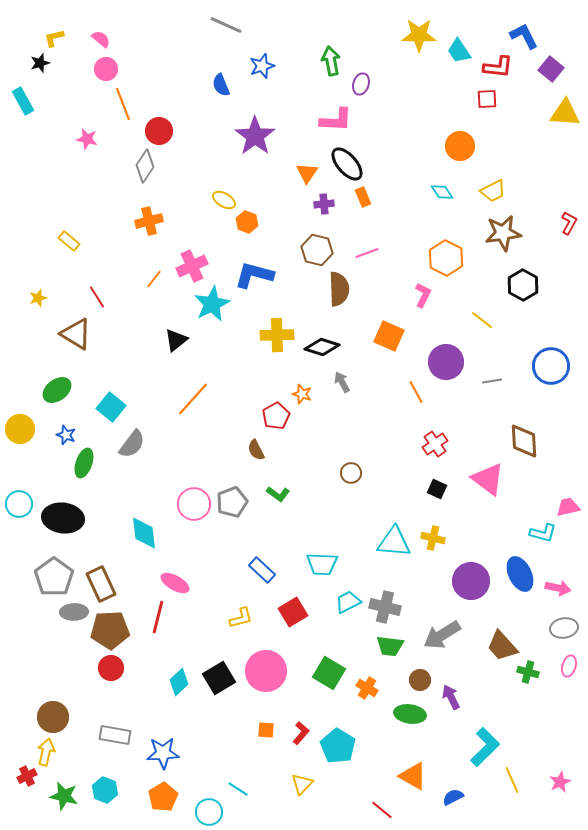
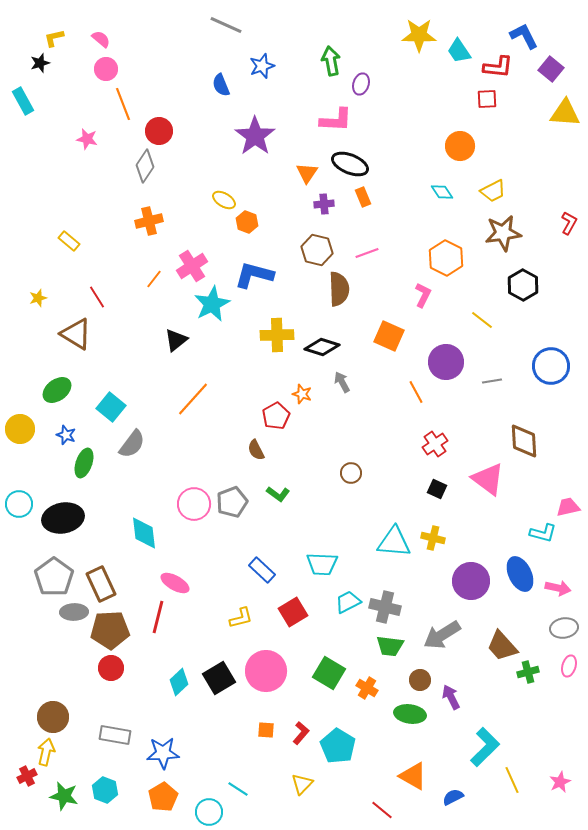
black ellipse at (347, 164): moved 3 px right; rotated 27 degrees counterclockwise
pink cross at (192, 266): rotated 8 degrees counterclockwise
black ellipse at (63, 518): rotated 18 degrees counterclockwise
green cross at (528, 672): rotated 30 degrees counterclockwise
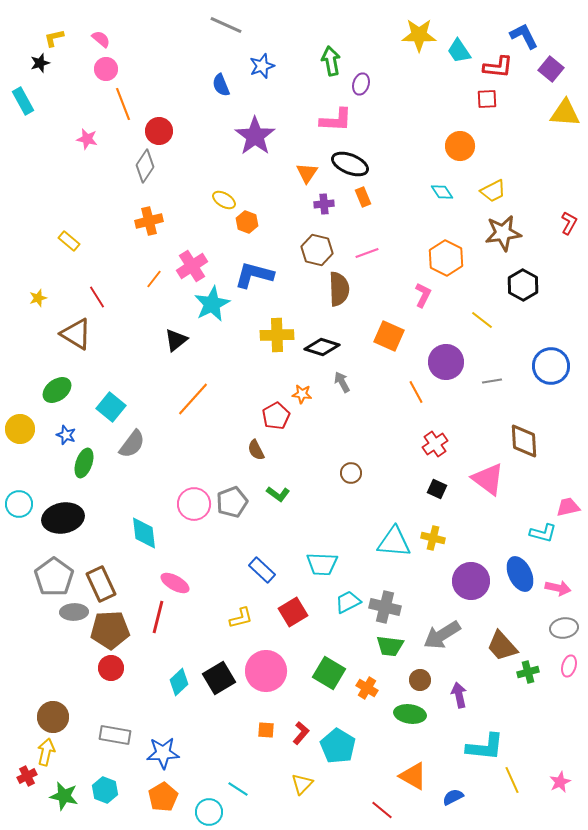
orange star at (302, 394): rotated 12 degrees counterclockwise
purple arrow at (451, 697): moved 8 px right, 2 px up; rotated 15 degrees clockwise
cyan L-shape at (485, 747): rotated 51 degrees clockwise
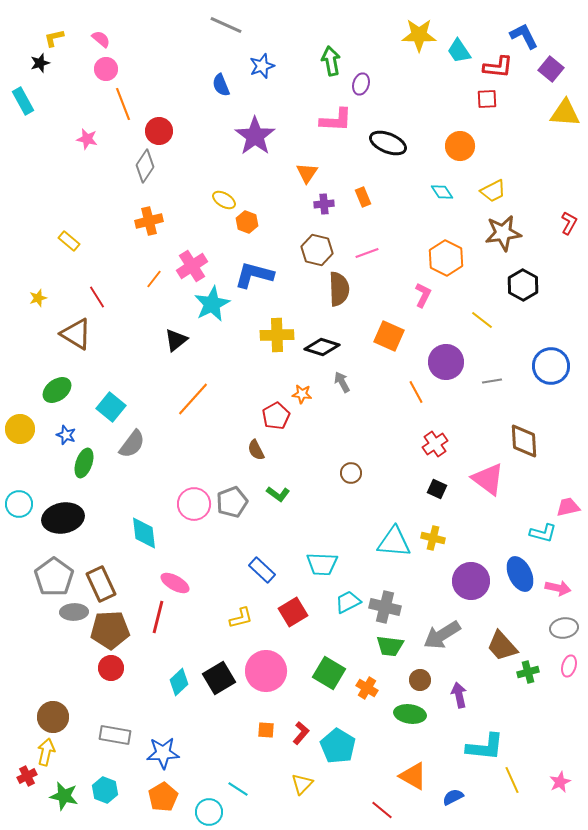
black ellipse at (350, 164): moved 38 px right, 21 px up
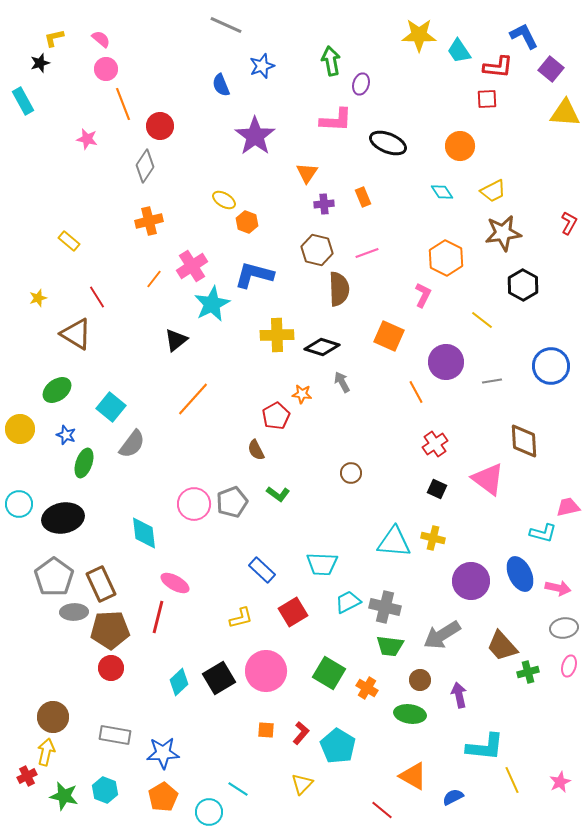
red circle at (159, 131): moved 1 px right, 5 px up
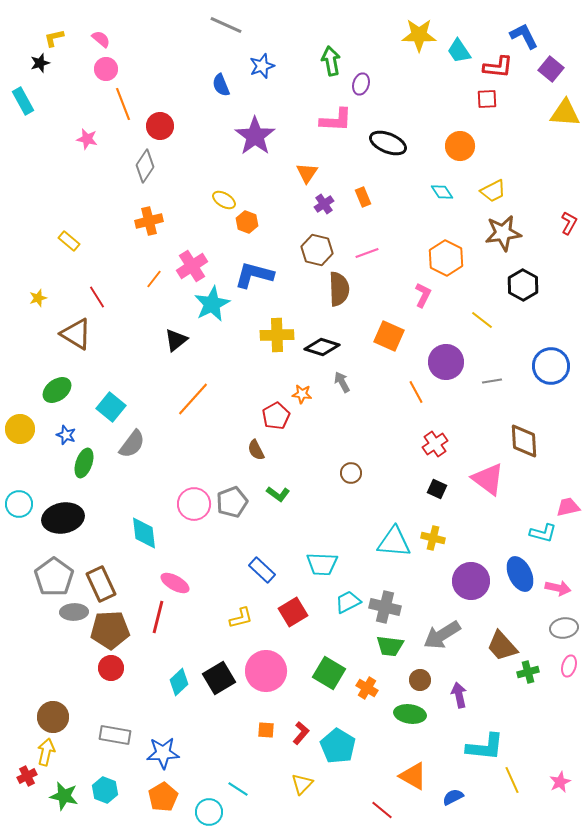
purple cross at (324, 204): rotated 30 degrees counterclockwise
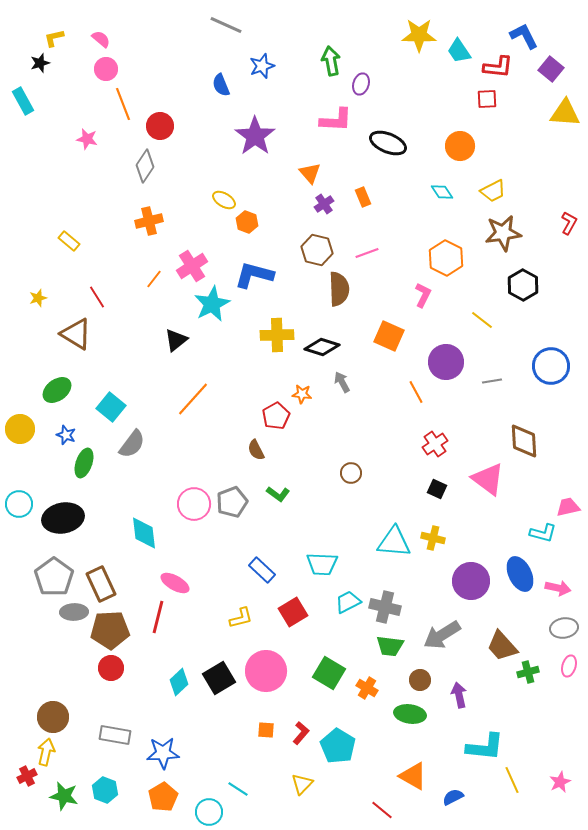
orange triangle at (307, 173): moved 3 px right; rotated 15 degrees counterclockwise
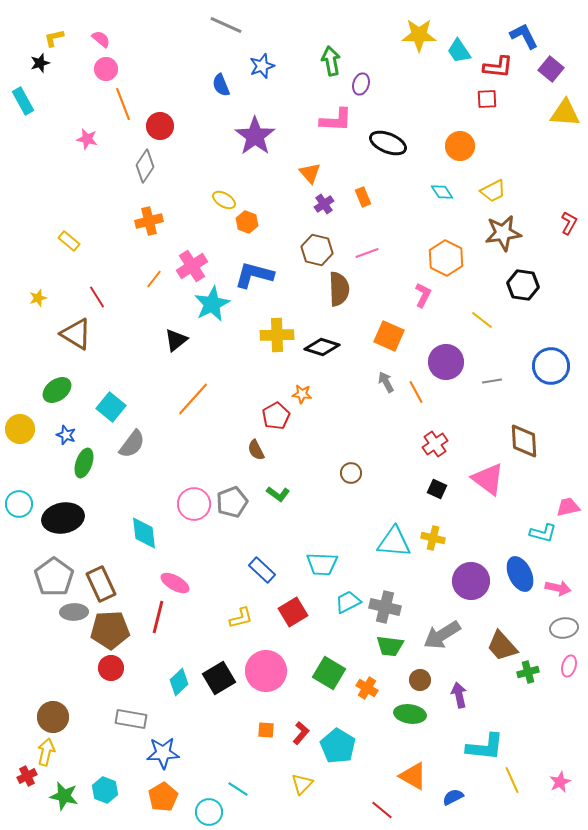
black hexagon at (523, 285): rotated 20 degrees counterclockwise
gray arrow at (342, 382): moved 44 px right
gray rectangle at (115, 735): moved 16 px right, 16 px up
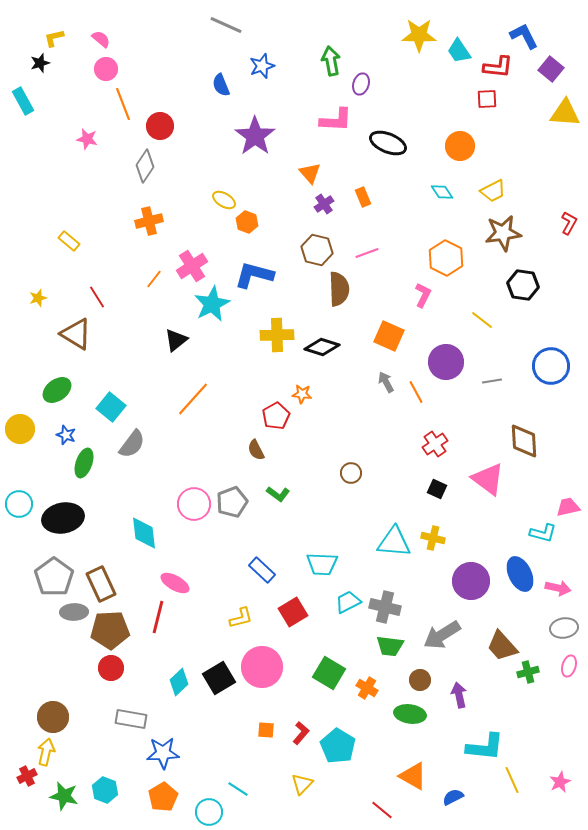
pink circle at (266, 671): moved 4 px left, 4 px up
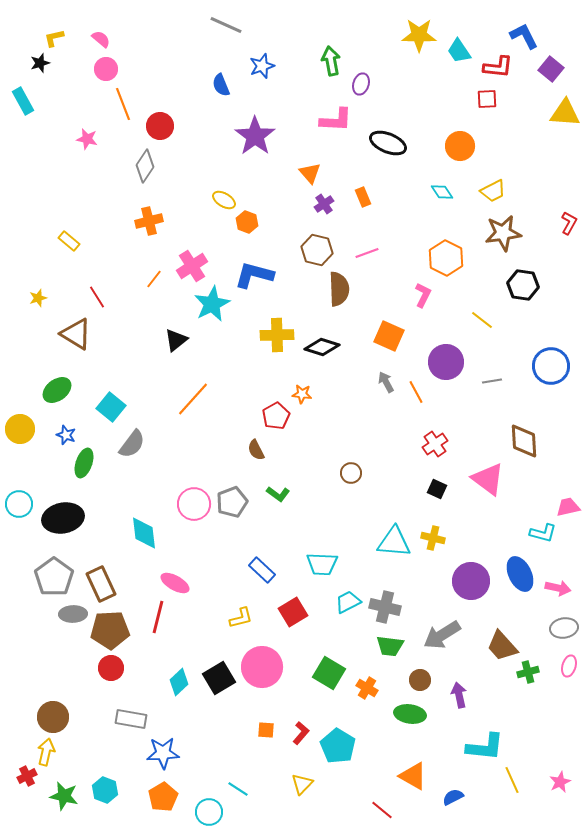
gray ellipse at (74, 612): moved 1 px left, 2 px down
